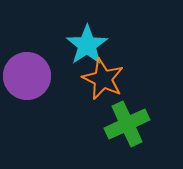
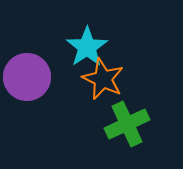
cyan star: moved 2 px down
purple circle: moved 1 px down
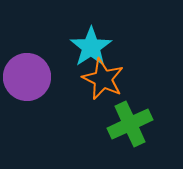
cyan star: moved 4 px right
green cross: moved 3 px right
